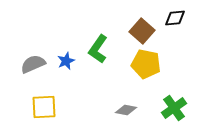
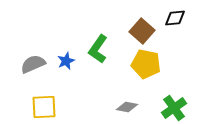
gray diamond: moved 1 px right, 3 px up
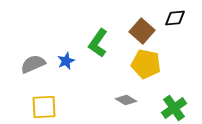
green L-shape: moved 6 px up
gray diamond: moved 1 px left, 7 px up; rotated 20 degrees clockwise
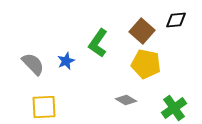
black diamond: moved 1 px right, 2 px down
gray semicircle: rotated 70 degrees clockwise
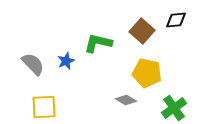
green L-shape: rotated 68 degrees clockwise
yellow pentagon: moved 1 px right, 9 px down
